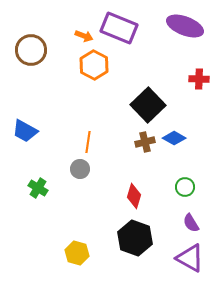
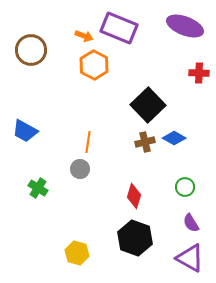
red cross: moved 6 px up
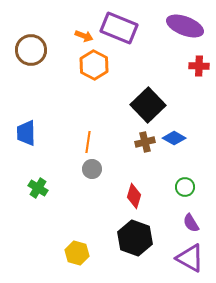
red cross: moved 7 px up
blue trapezoid: moved 1 px right, 2 px down; rotated 60 degrees clockwise
gray circle: moved 12 px right
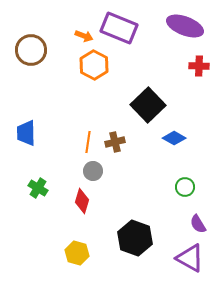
brown cross: moved 30 px left
gray circle: moved 1 px right, 2 px down
red diamond: moved 52 px left, 5 px down
purple semicircle: moved 7 px right, 1 px down
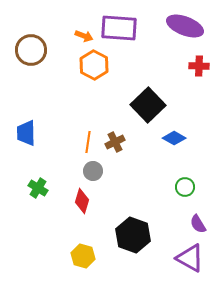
purple rectangle: rotated 18 degrees counterclockwise
brown cross: rotated 12 degrees counterclockwise
black hexagon: moved 2 px left, 3 px up
yellow hexagon: moved 6 px right, 3 px down
